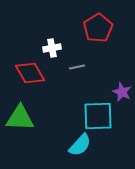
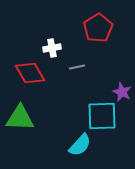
cyan square: moved 4 px right
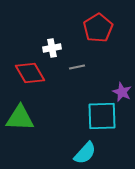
cyan semicircle: moved 5 px right, 8 px down
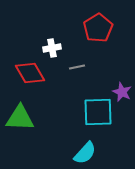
cyan square: moved 4 px left, 4 px up
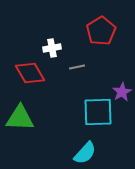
red pentagon: moved 3 px right, 3 px down
purple star: rotated 18 degrees clockwise
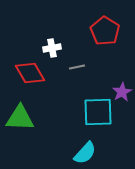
red pentagon: moved 4 px right; rotated 8 degrees counterclockwise
